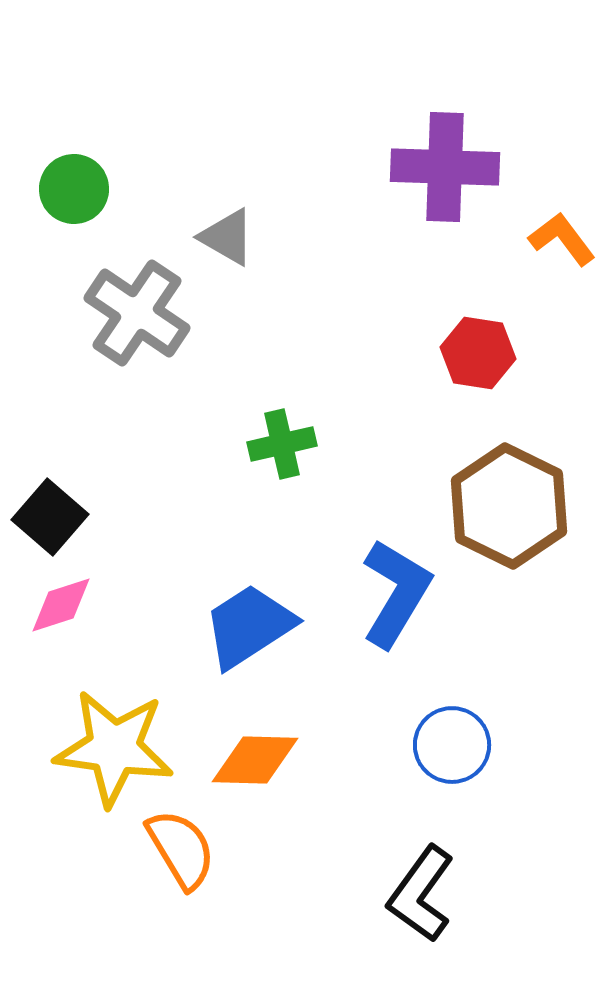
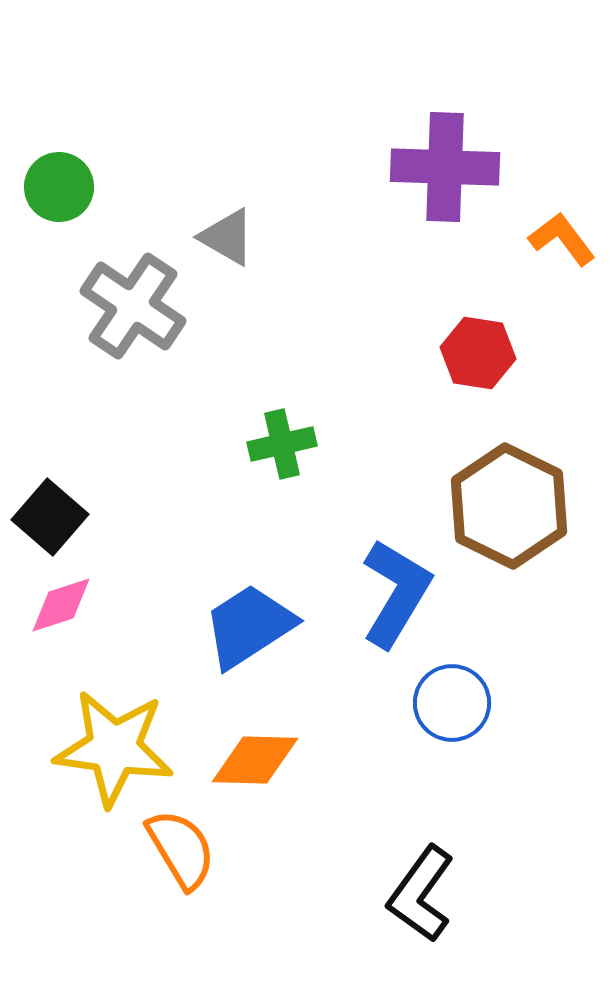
green circle: moved 15 px left, 2 px up
gray cross: moved 4 px left, 7 px up
blue circle: moved 42 px up
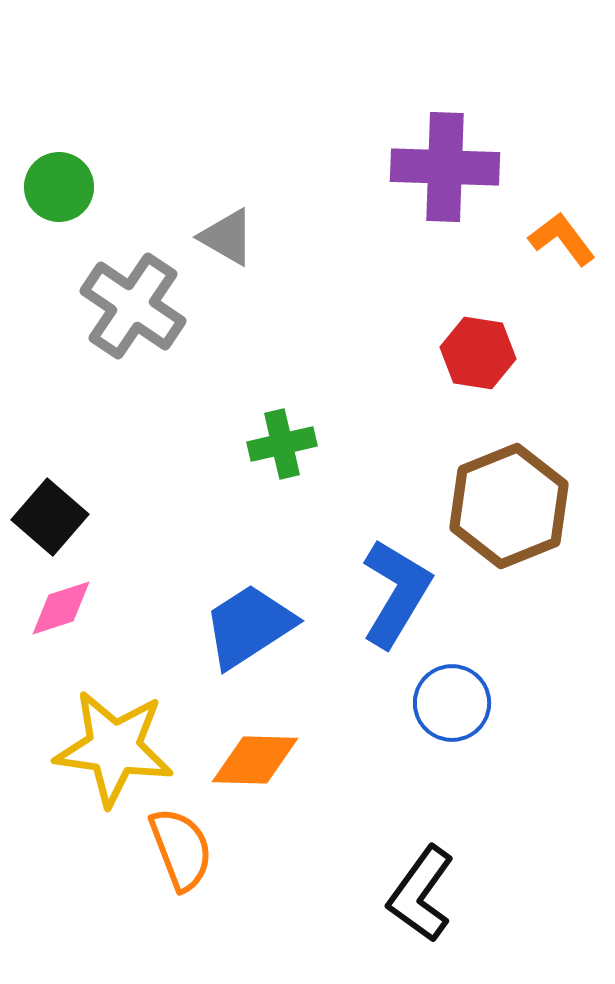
brown hexagon: rotated 12 degrees clockwise
pink diamond: moved 3 px down
orange semicircle: rotated 10 degrees clockwise
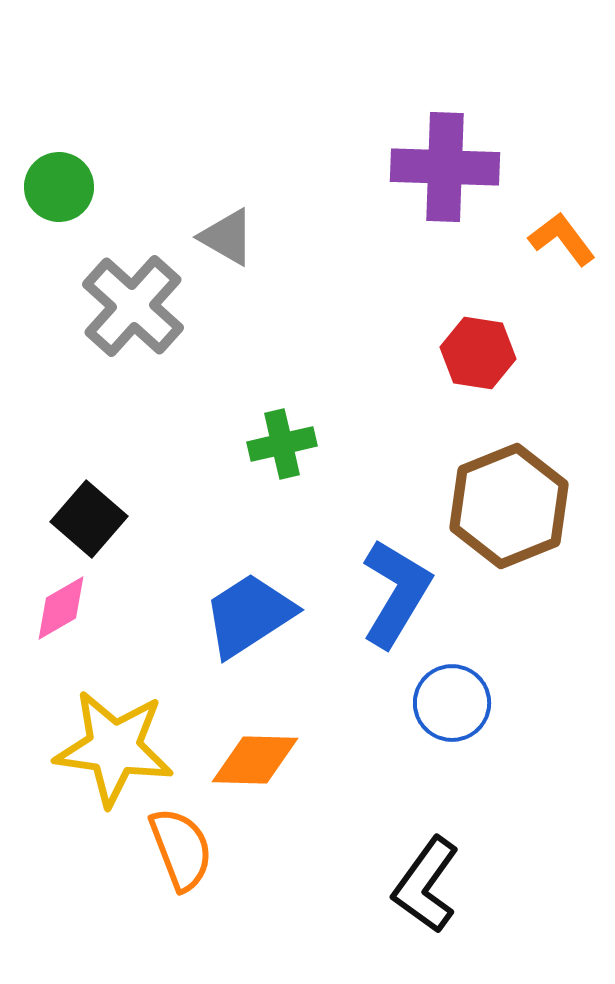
gray cross: rotated 8 degrees clockwise
black square: moved 39 px right, 2 px down
pink diamond: rotated 12 degrees counterclockwise
blue trapezoid: moved 11 px up
black L-shape: moved 5 px right, 9 px up
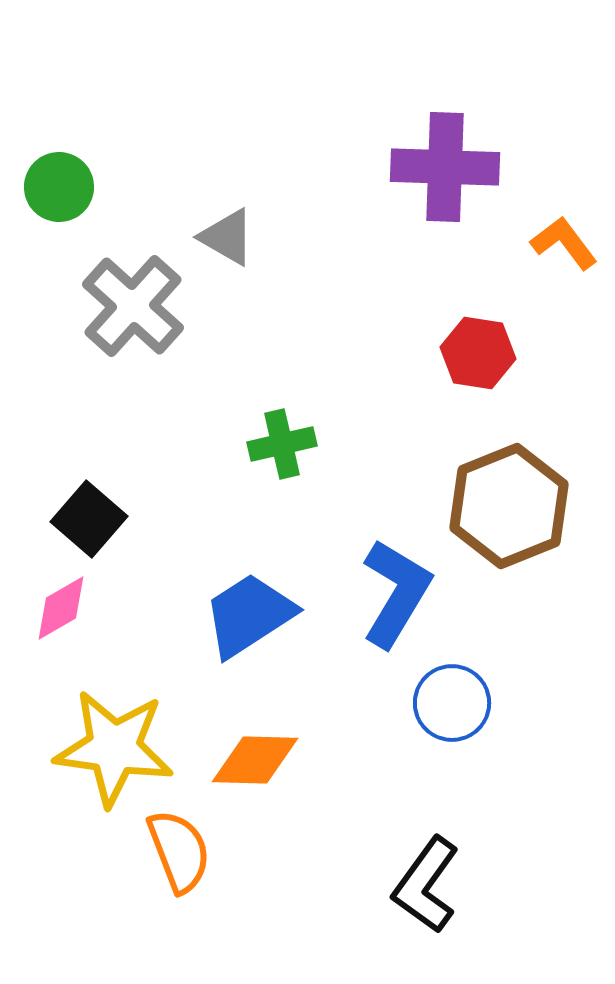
orange L-shape: moved 2 px right, 4 px down
orange semicircle: moved 2 px left, 2 px down
